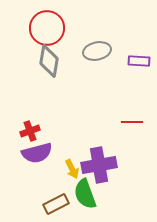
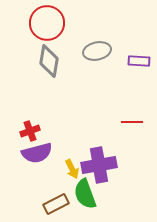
red circle: moved 5 px up
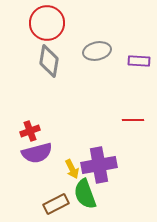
red line: moved 1 px right, 2 px up
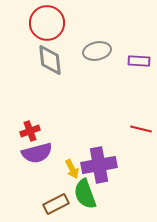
gray diamond: moved 1 px right, 1 px up; rotated 16 degrees counterclockwise
red line: moved 8 px right, 9 px down; rotated 15 degrees clockwise
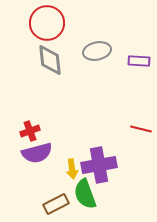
yellow arrow: rotated 18 degrees clockwise
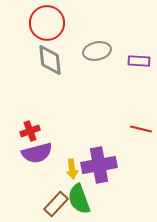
green semicircle: moved 6 px left, 5 px down
brown rectangle: rotated 20 degrees counterclockwise
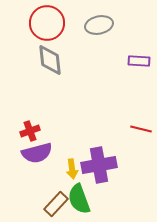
gray ellipse: moved 2 px right, 26 px up
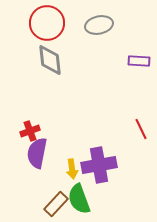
red line: rotated 50 degrees clockwise
purple semicircle: rotated 116 degrees clockwise
